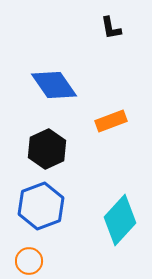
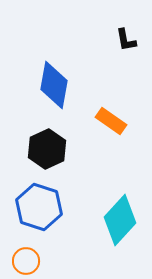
black L-shape: moved 15 px right, 12 px down
blue diamond: rotated 45 degrees clockwise
orange rectangle: rotated 56 degrees clockwise
blue hexagon: moved 2 px left, 1 px down; rotated 21 degrees counterclockwise
orange circle: moved 3 px left
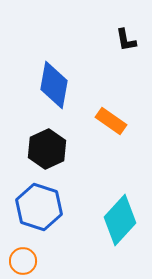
orange circle: moved 3 px left
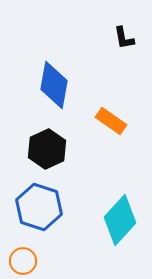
black L-shape: moved 2 px left, 2 px up
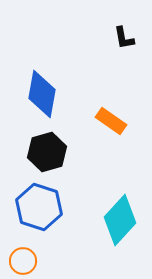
blue diamond: moved 12 px left, 9 px down
black hexagon: moved 3 px down; rotated 9 degrees clockwise
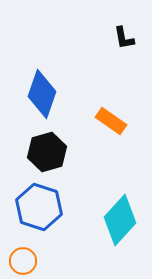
blue diamond: rotated 9 degrees clockwise
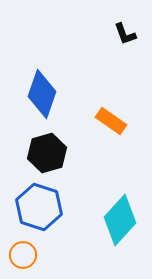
black L-shape: moved 1 px right, 4 px up; rotated 10 degrees counterclockwise
black hexagon: moved 1 px down
orange circle: moved 6 px up
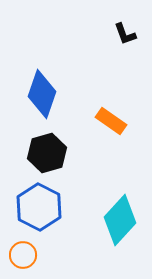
blue hexagon: rotated 9 degrees clockwise
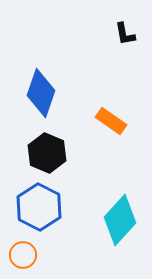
black L-shape: rotated 10 degrees clockwise
blue diamond: moved 1 px left, 1 px up
black hexagon: rotated 21 degrees counterclockwise
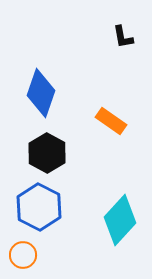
black L-shape: moved 2 px left, 3 px down
black hexagon: rotated 6 degrees clockwise
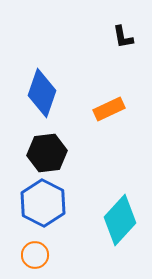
blue diamond: moved 1 px right
orange rectangle: moved 2 px left, 12 px up; rotated 60 degrees counterclockwise
black hexagon: rotated 24 degrees clockwise
blue hexagon: moved 4 px right, 4 px up
orange circle: moved 12 px right
